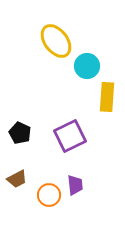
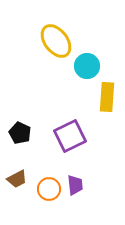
orange circle: moved 6 px up
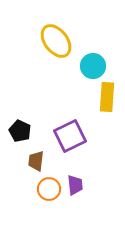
cyan circle: moved 6 px right
black pentagon: moved 2 px up
brown trapezoid: moved 19 px right, 18 px up; rotated 125 degrees clockwise
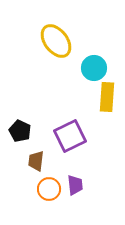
cyan circle: moved 1 px right, 2 px down
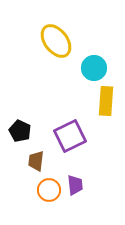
yellow rectangle: moved 1 px left, 4 px down
orange circle: moved 1 px down
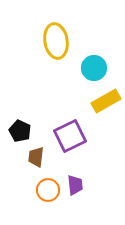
yellow ellipse: rotated 28 degrees clockwise
yellow rectangle: rotated 56 degrees clockwise
brown trapezoid: moved 4 px up
orange circle: moved 1 px left
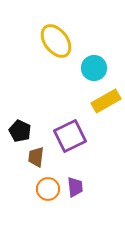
yellow ellipse: rotated 28 degrees counterclockwise
purple trapezoid: moved 2 px down
orange circle: moved 1 px up
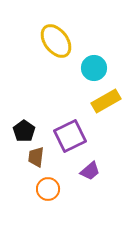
black pentagon: moved 4 px right; rotated 10 degrees clockwise
purple trapezoid: moved 15 px right, 16 px up; rotated 55 degrees clockwise
